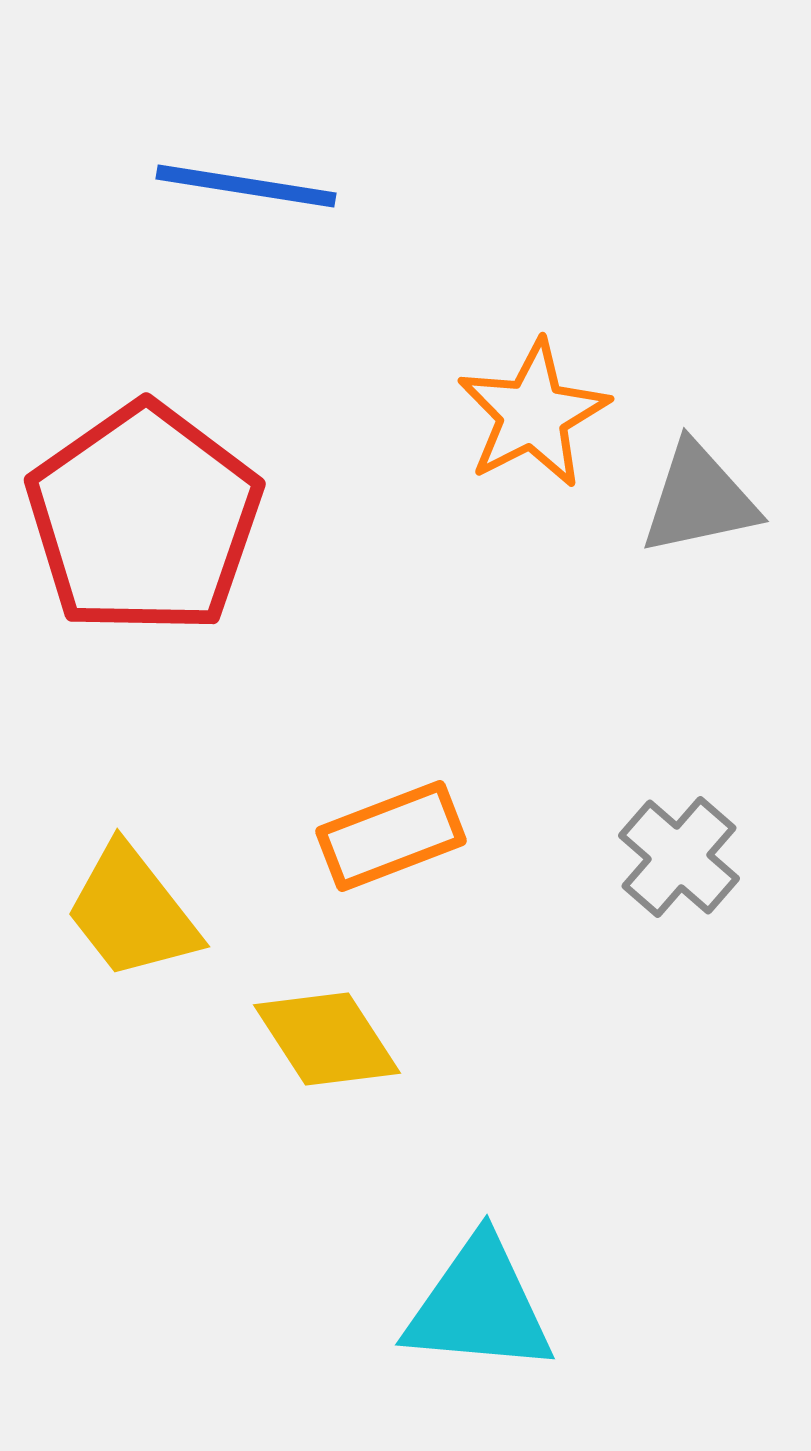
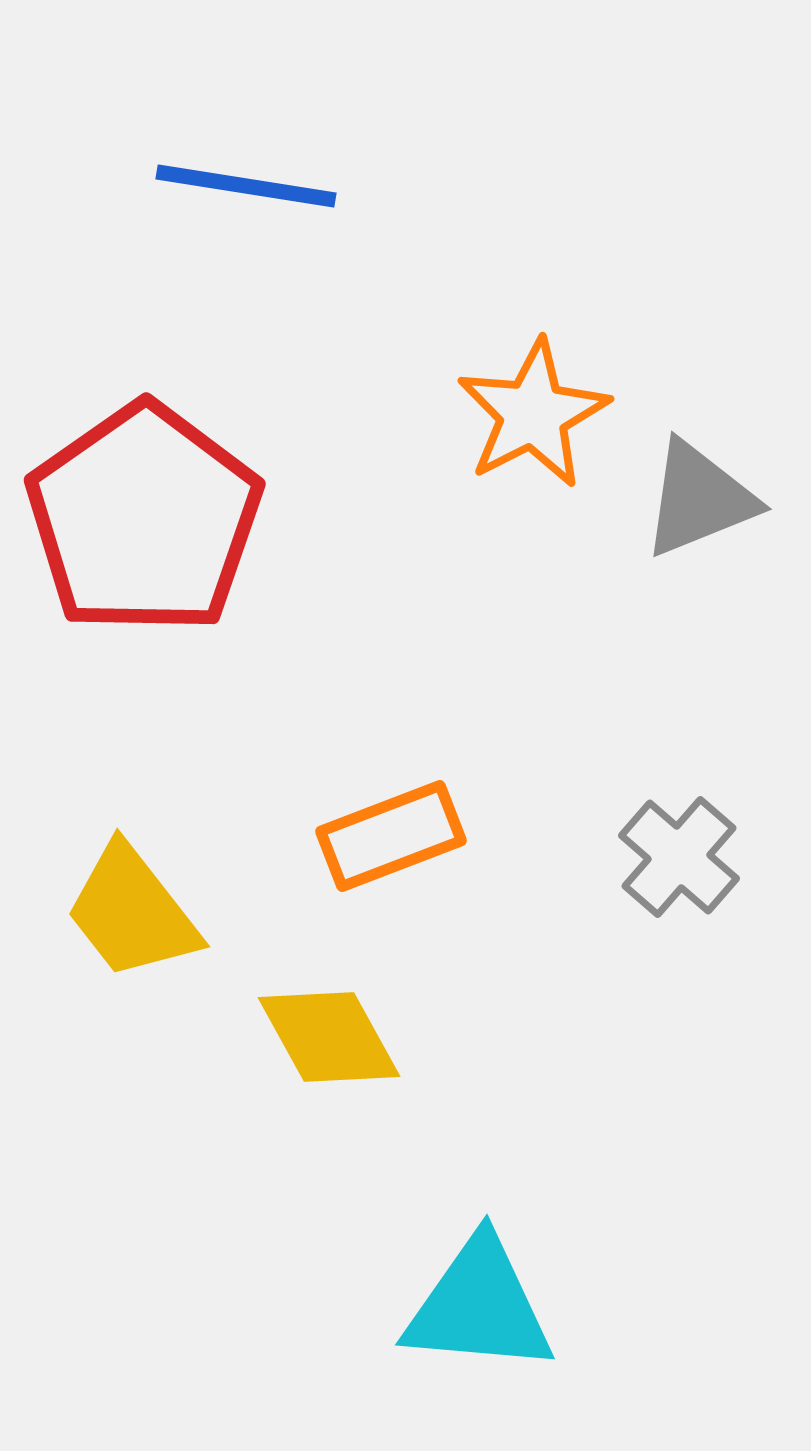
gray triangle: rotated 10 degrees counterclockwise
yellow diamond: moved 2 px right, 2 px up; rotated 4 degrees clockwise
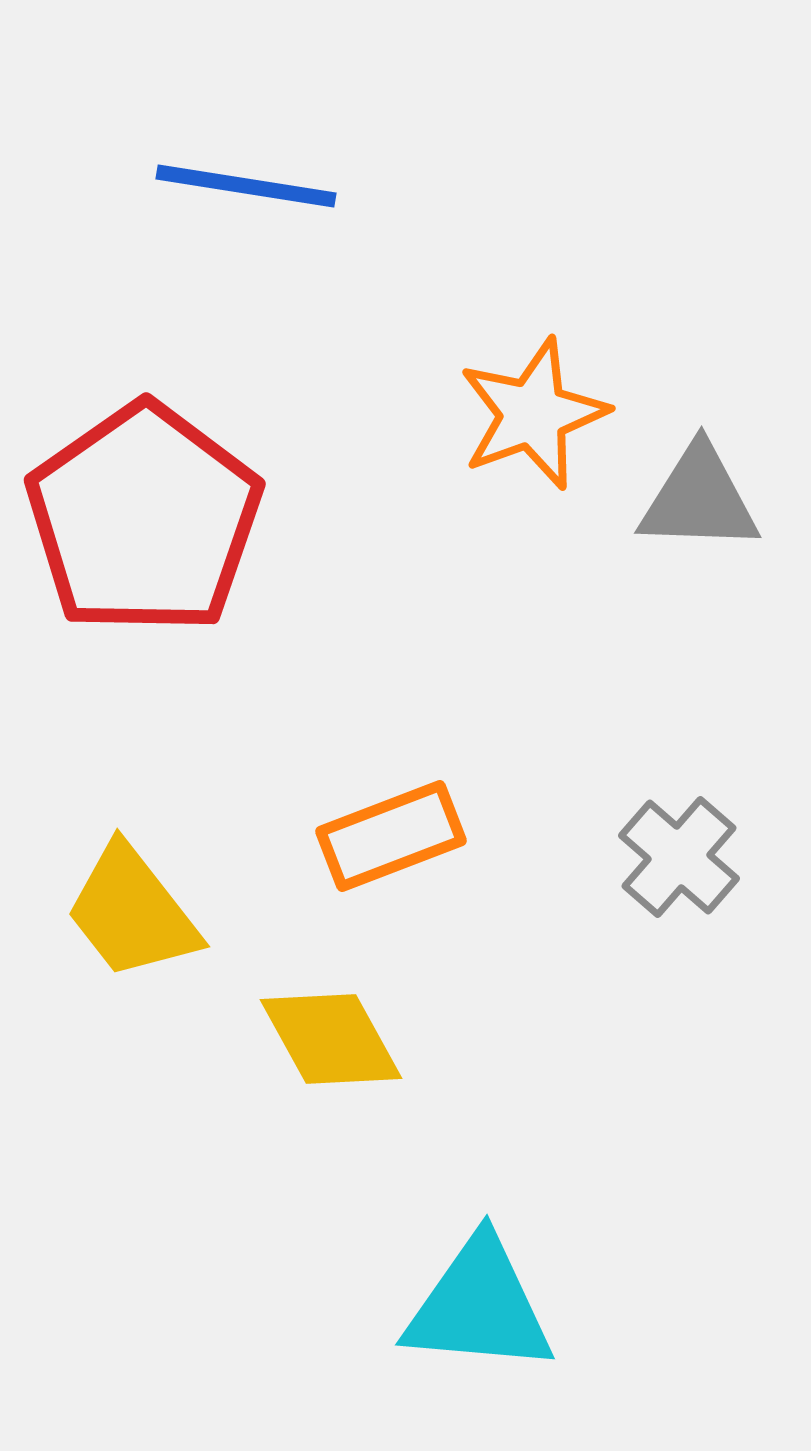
orange star: rotated 7 degrees clockwise
gray triangle: rotated 24 degrees clockwise
yellow diamond: moved 2 px right, 2 px down
